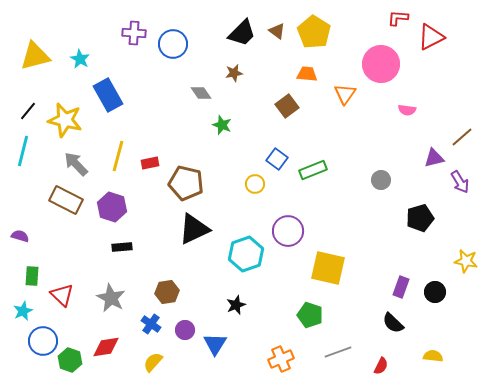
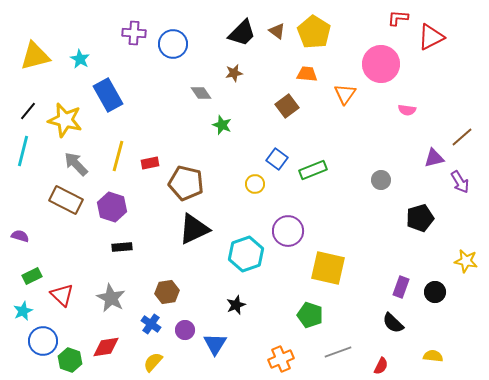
green rectangle at (32, 276): rotated 60 degrees clockwise
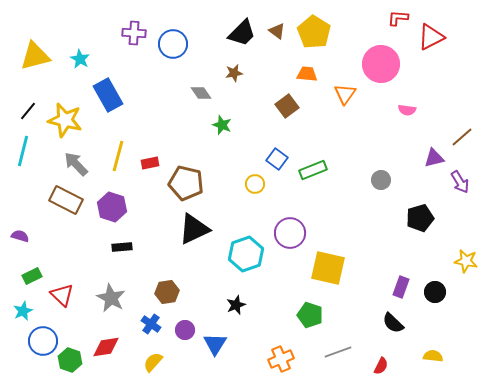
purple circle at (288, 231): moved 2 px right, 2 px down
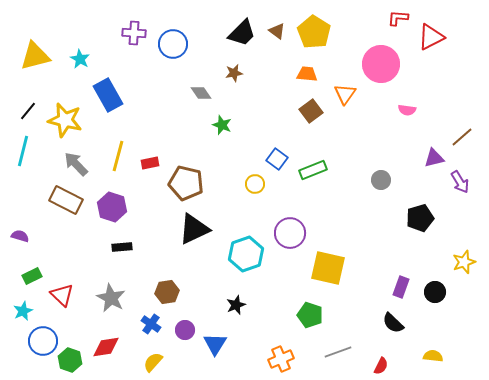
brown square at (287, 106): moved 24 px right, 5 px down
yellow star at (466, 261): moved 2 px left, 1 px down; rotated 30 degrees counterclockwise
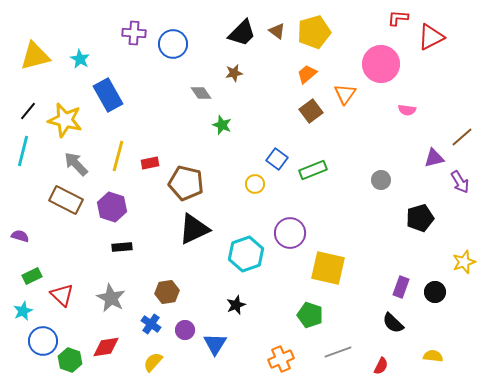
yellow pentagon at (314, 32): rotated 24 degrees clockwise
orange trapezoid at (307, 74): rotated 45 degrees counterclockwise
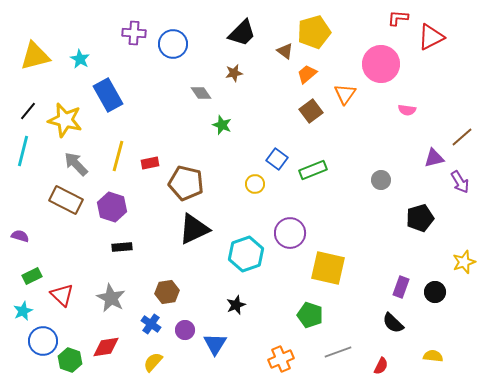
brown triangle at (277, 31): moved 8 px right, 20 px down
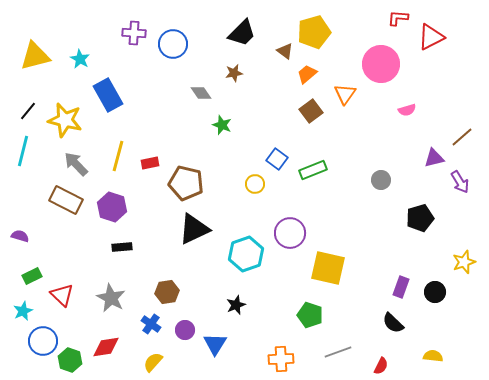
pink semicircle at (407, 110): rotated 24 degrees counterclockwise
orange cross at (281, 359): rotated 20 degrees clockwise
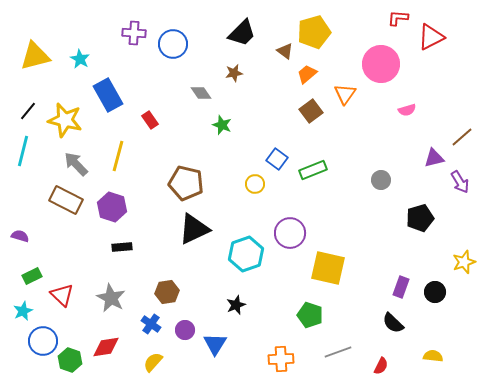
red rectangle at (150, 163): moved 43 px up; rotated 66 degrees clockwise
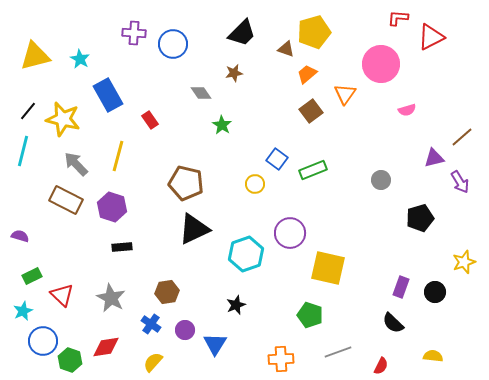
brown triangle at (285, 51): moved 1 px right, 2 px up; rotated 18 degrees counterclockwise
yellow star at (65, 120): moved 2 px left, 1 px up
green star at (222, 125): rotated 12 degrees clockwise
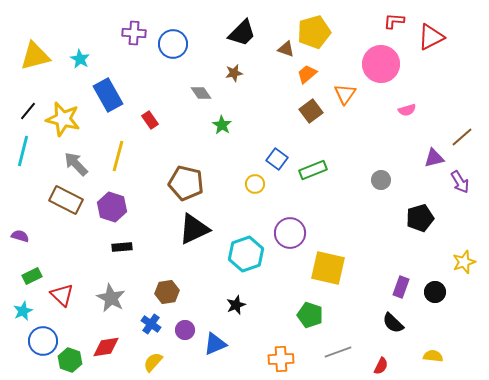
red L-shape at (398, 18): moved 4 px left, 3 px down
blue triangle at (215, 344): rotated 35 degrees clockwise
